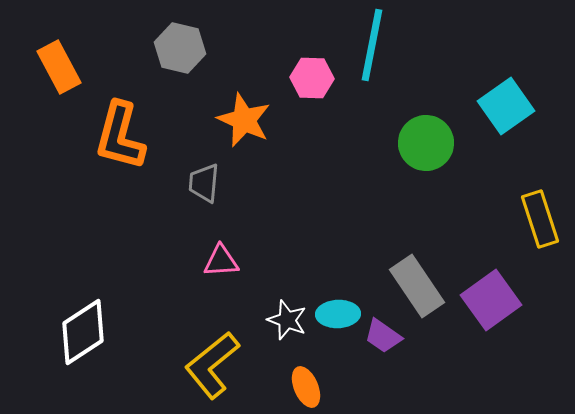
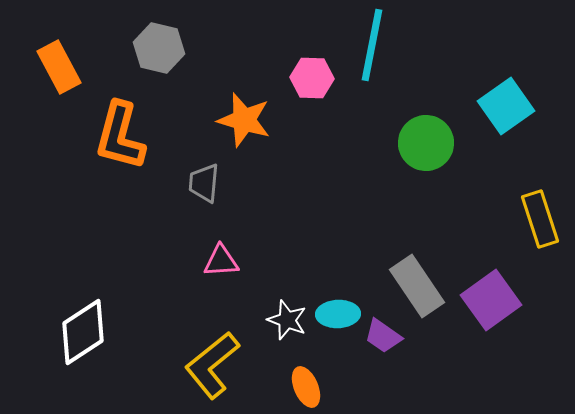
gray hexagon: moved 21 px left
orange star: rotated 8 degrees counterclockwise
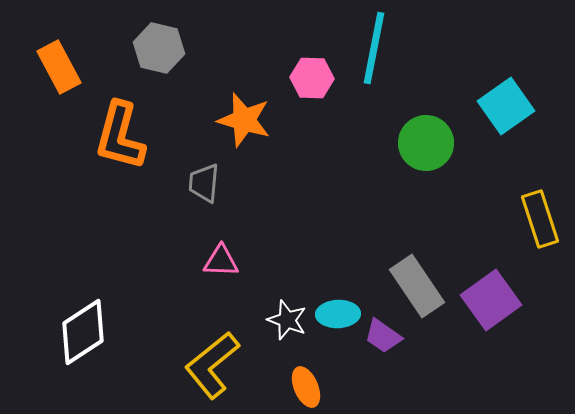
cyan line: moved 2 px right, 3 px down
pink triangle: rotated 6 degrees clockwise
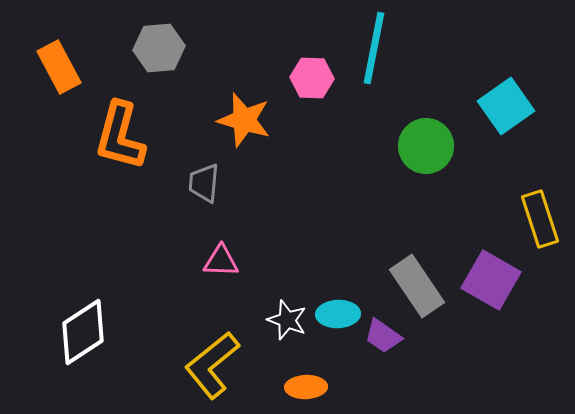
gray hexagon: rotated 18 degrees counterclockwise
green circle: moved 3 px down
purple square: moved 20 px up; rotated 24 degrees counterclockwise
orange ellipse: rotated 69 degrees counterclockwise
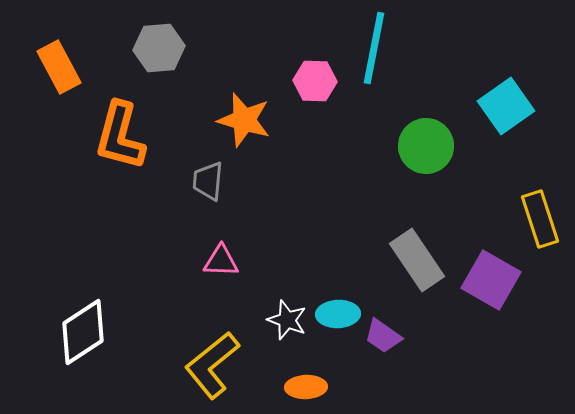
pink hexagon: moved 3 px right, 3 px down
gray trapezoid: moved 4 px right, 2 px up
gray rectangle: moved 26 px up
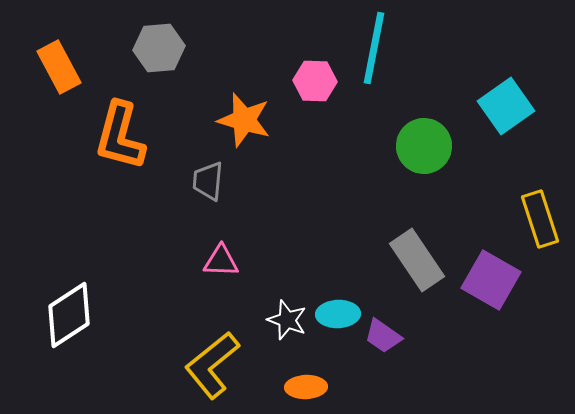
green circle: moved 2 px left
white diamond: moved 14 px left, 17 px up
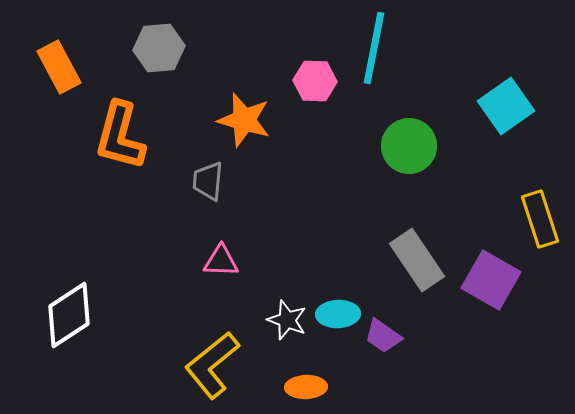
green circle: moved 15 px left
